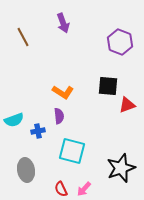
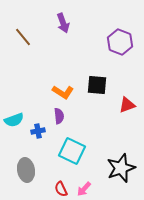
brown line: rotated 12 degrees counterclockwise
black square: moved 11 px left, 1 px up
cyan square: rotated 12 degrees clockwise
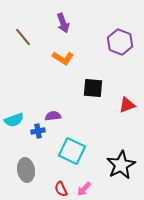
black square: moved 4 px left, 3 px down
orange L-shape: moved 34 px up
purple semicircle: moved 6 px left; rotated 91 degrees counterclockwise
black star: moved 3 px up; rotated 8 degrees counterclockwise
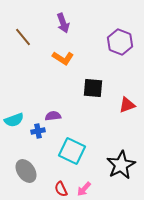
gray ellipse: moved 1 px down; rotated 25 degrees counterclockwise
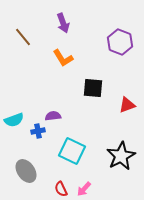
orange L-shape: rotated 25 degrees clockwise
black star: moved 9 px up
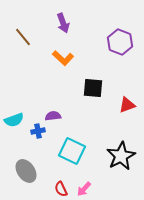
orange L-shape: rotated 15 degrees counterclockwise
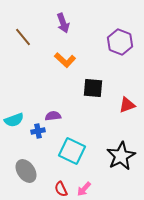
orange L-shape: moved 2 px right, 2 px down
